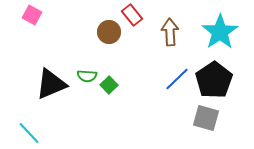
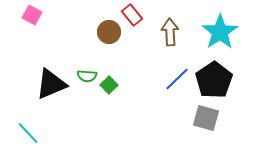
cyan line: moved 1 px left
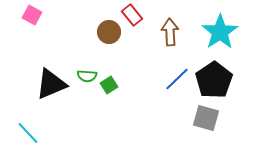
green square: rotated 12 degrees clockwise
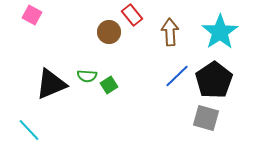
blue line: moved 3 px up
cyan line: moved 1 px right, 3 px up
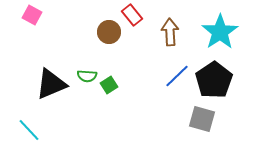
gray square: moved 4 px left, 1 px down
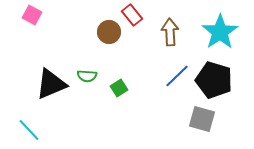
black pentagon: rotated 21 degrees counterclockwise
green square: moved 10 px right, 3 px down
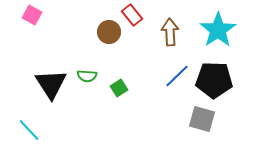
cyan star: moved 2 px left, 2 px up
black pentagon: rotated 15 degrees counterclockwise
black triangle: rotated 40 degrees counterclockwise
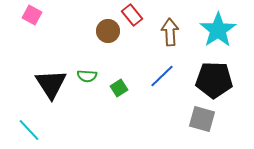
brown circle: moved 1 px left, 1 px up
blue line: moved 15 px left
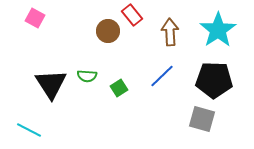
pink square: moved 3 px right, 3 px down
cyan line: rotated 20 degrees counterclockwise
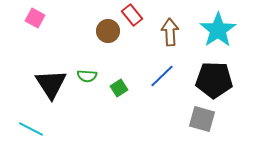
cyan line: moved 2 px right, 1 px up
